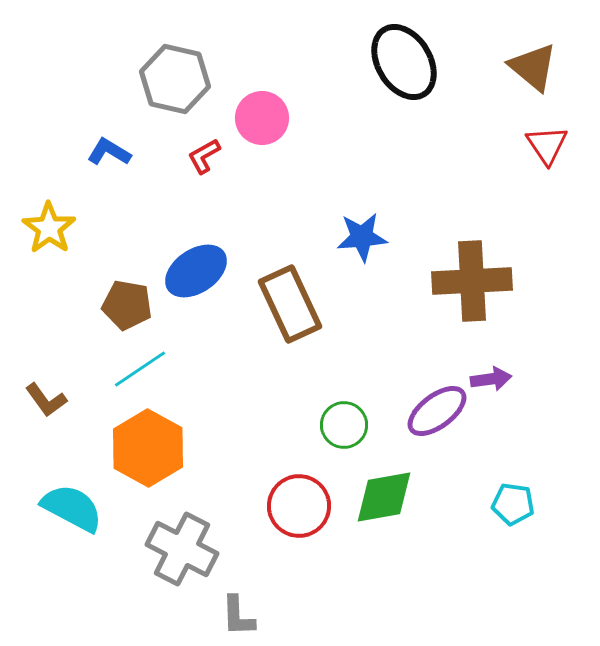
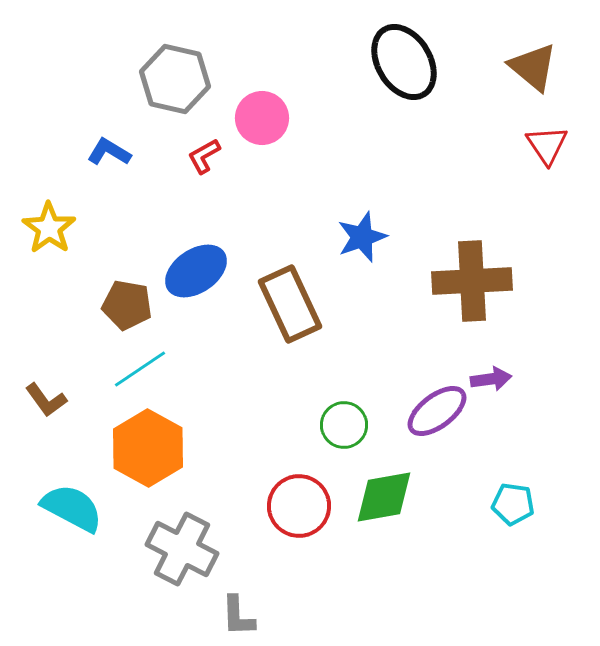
blue star: rotated 15 degrees counterclockwise
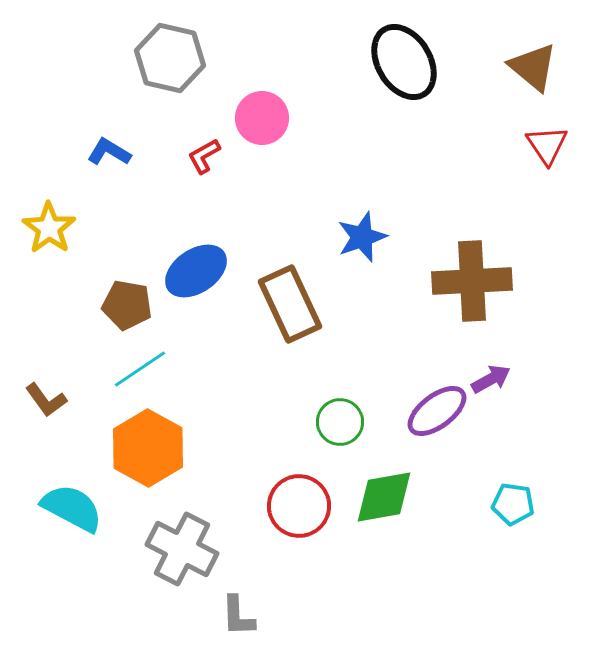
gray hexagon: moved 5 px left, 21 px up
purple arrow: rotated 21 degrees counterclockwise
green circle: moved 4 px left, 3 px up
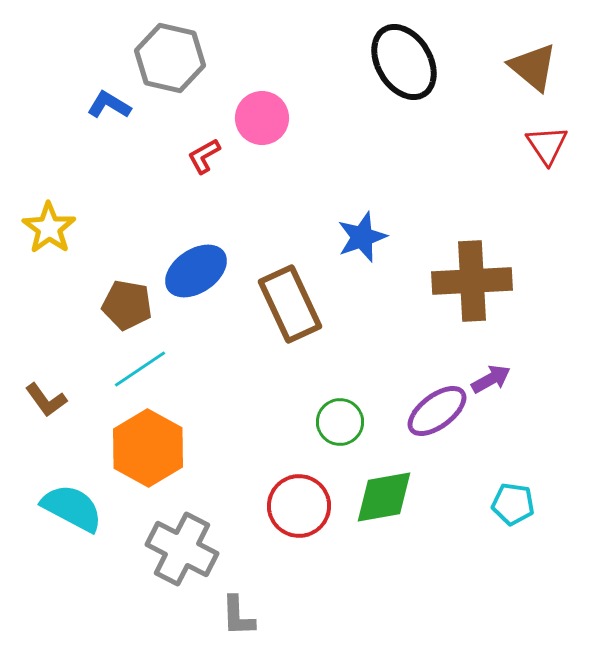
blue L-shape: moved 47 px up
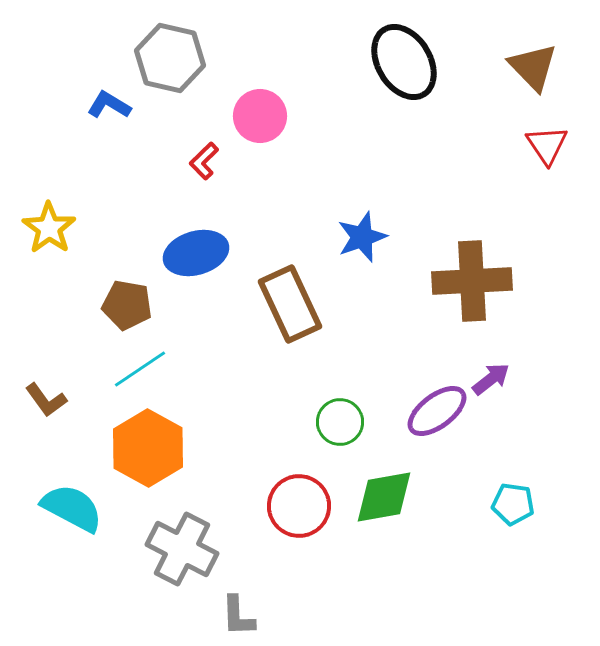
brown triangle: rotated 6 degrees clockwise
pink circle: moved 2 px left, 2 px up
red L-shape: moved 5 px down; rotated 15 degrees counterclockwise
blue ellipse: moved 18 px up; rotated 18 degrees clockwise
purple arrow: rotated 9 degrees counterclockwise
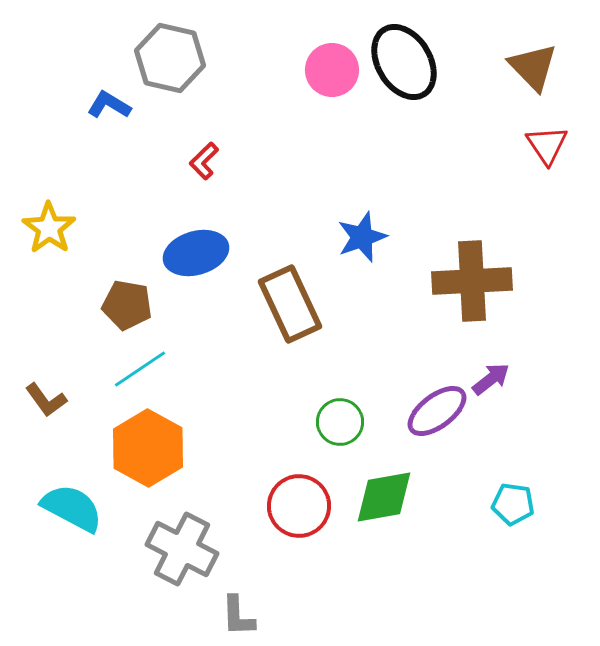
pink circle: moved 72 px right, 46 px up
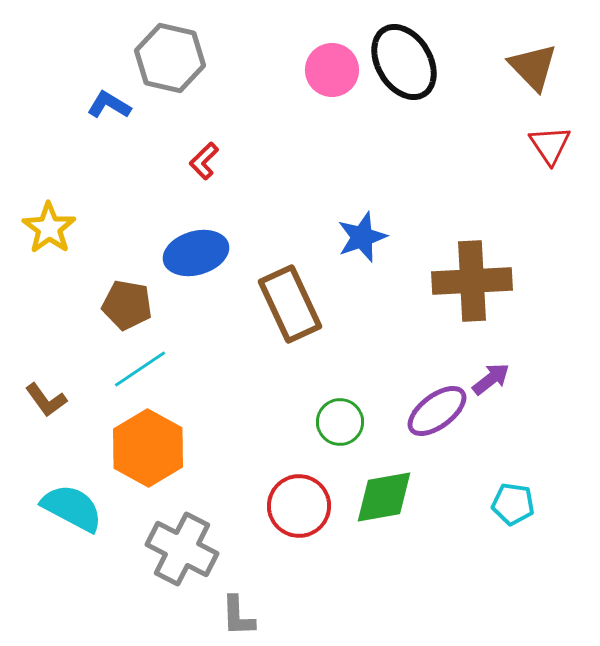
red triangle: moved 3 px right
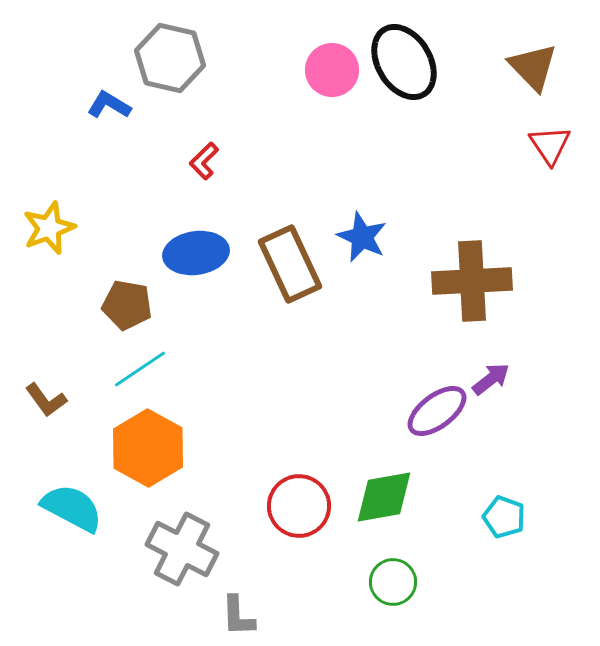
yellow star: rotated 16 degrees clockwise
blue star: rotated 27 degrees counterclockwise
blue ellipse: rotated 8 degrees clockwise
brown rectangle: moved 40 px up
green circle: moved 53 px right, 160 px down
cyan pentagon: moved 9 px left, 13 px down; rotated 12 degrees clockwise
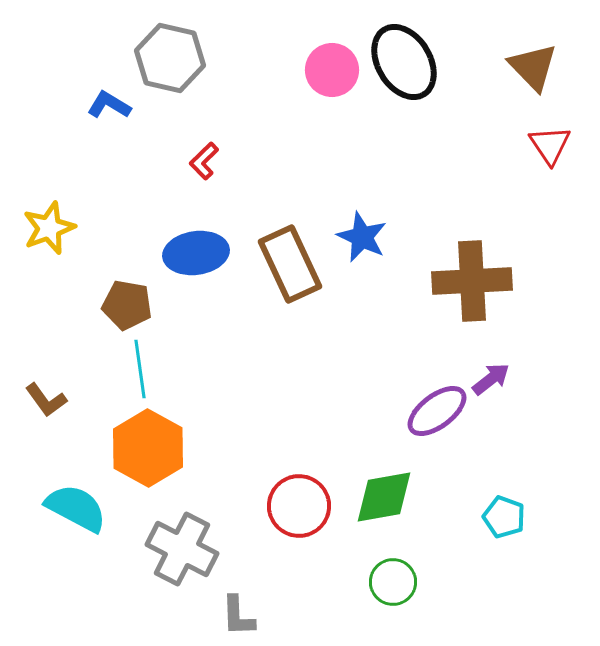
cyan line: rotated 64 degrees counterclockwise
cyan semicircle: moved 4 px right
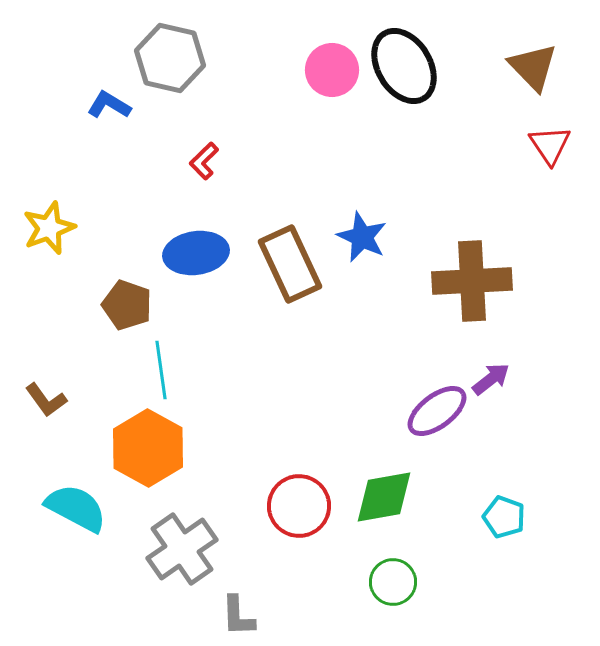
black ellipse: moved 4 px down
brown pentagon: rotated 9 degrees clockwise
cyan line: moved 21 px right, 1 px down
gray cross: rotated 28 degrees clockwise
